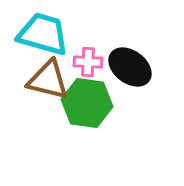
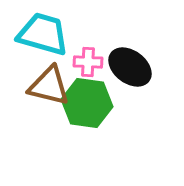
brown triangle: moved 1 px right, 6 px down
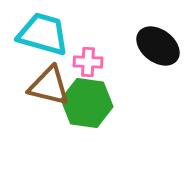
black ellipse: moved 28 px right, 21 px up
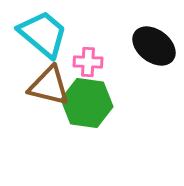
cyan trapezoid: rotated 24 degrees clockwise
black ellipse: moved 4 px left
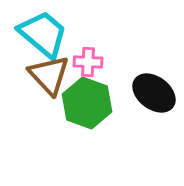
black ellipse: moved 47 px down
brown triangle: moved 11 px up; rotated 33 degrees clockwise
green hexagon: rotated 12 degrees clockwise
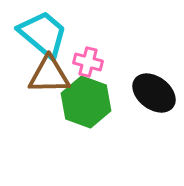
pink cross: rotated 12 degrees clockwise
brown triangle: rotated 48 degrees counterclockwise
green hexagon: moved 1 px left, 1 px up
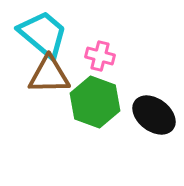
pink cross: moved 12 px right, 6 px up
black ellipse: moved 22 px down
green hexagon: moved 9 px right
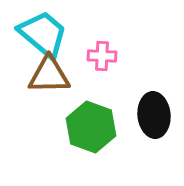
pink cross: moved 2 px right; rotated 12 degrees counterclockwise
green hexagon: moved 4 px left, 25 px down
black ellipse: rotated 48 degrees clockwise
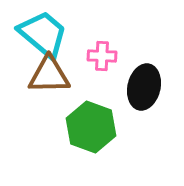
black ellipse: moved 10 px left, 28 px up; rotated 18 degrees clockwise
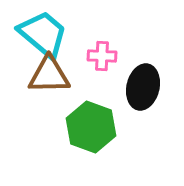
black ellipse: moved 1 px left
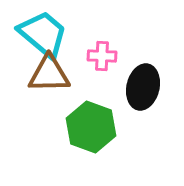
brown triangle: moved 1 px up
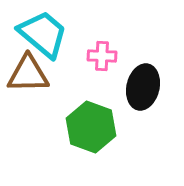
brown triangle: moved 21 px left
